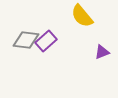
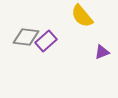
gray diamond: moved 3 px up
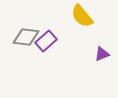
purple triangle: moved 2 px down
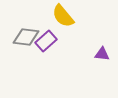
yellow semicircle: moved 19 px left
purple triangle: rotated 28 degrees clockwise
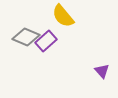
gray diamond: rotated 16 degrees clockwise
purple triangle: moved 17 px down; rotated 42 degrees clockwise
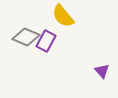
purple rectangle: rotated 20 degrees counterclockwise
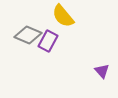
gray diamond: moved 2 px right, 2 px up
purple rectangle: moved 2 px right
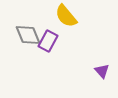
yellow semicircle: moved 3 px right
gray diamond: rotated 44 degrees clockwise
